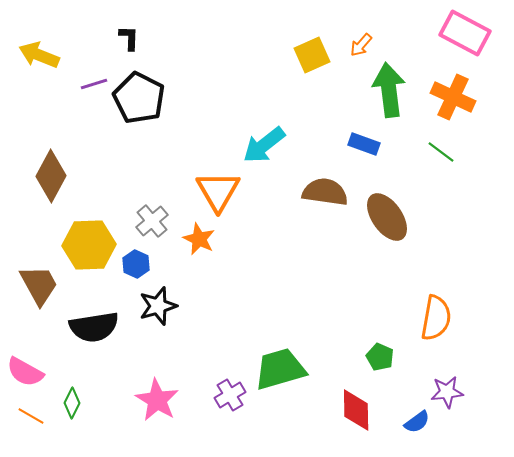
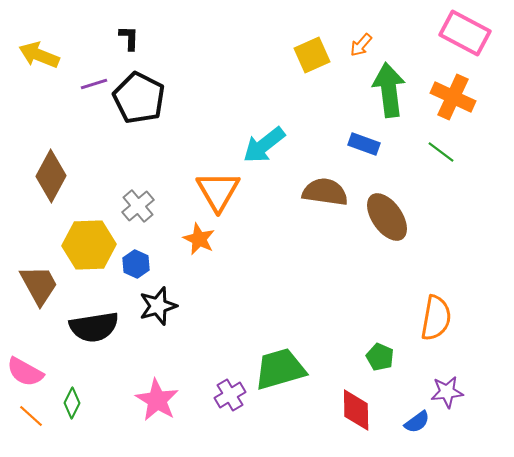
gray cross: moved 14 px left, 15 px up
orange line: rotated 12 degrees clockwise
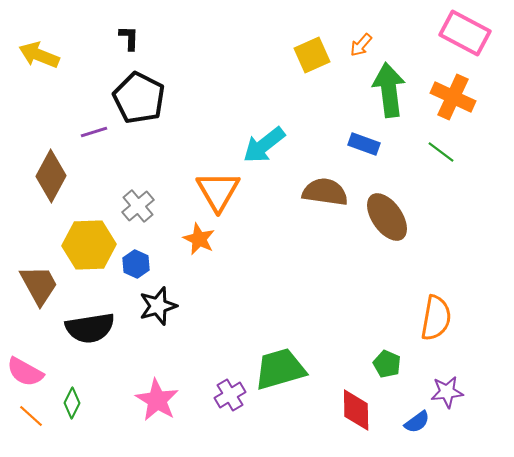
purple line: moved 48 px down
black semicircle: moved 4 px left, 1 px down
green pentagon: moved 7 px right, 7 px down
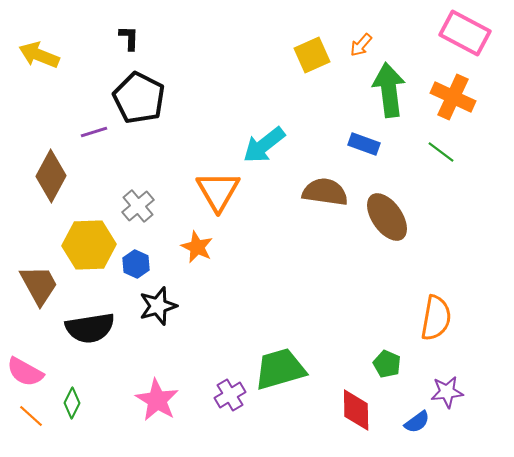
orange star: moved 2 px left, 8 px down
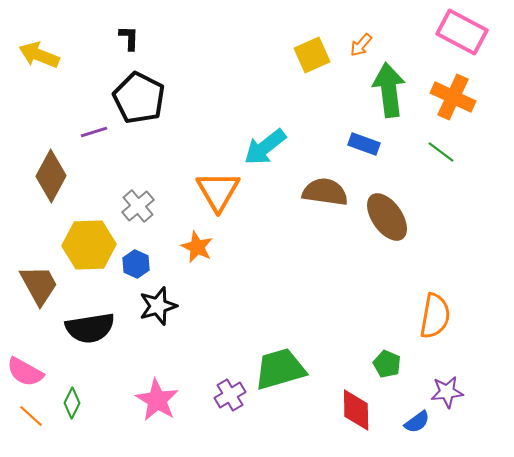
pink rectangle: moved 3 px left, 1 px up
cyan arrow: moved 1 px right, 2 px down
orange semicircle: moved 1 px left, 2 px up
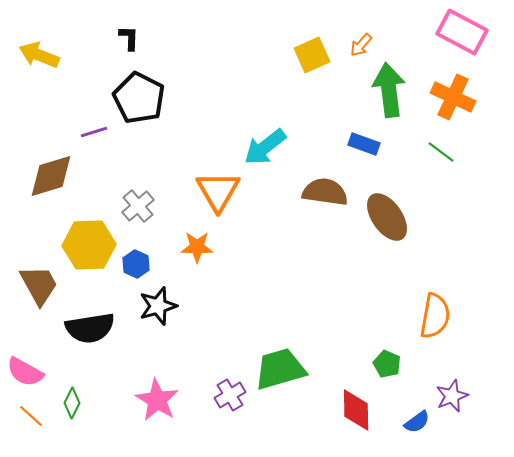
brown diamond: rotated 45 degrees clockwise
orange star: rotated 24 degrees counterclockwise
purple star: moved 5 px right, 4 px down; rotated 16 degrees counterclockwise
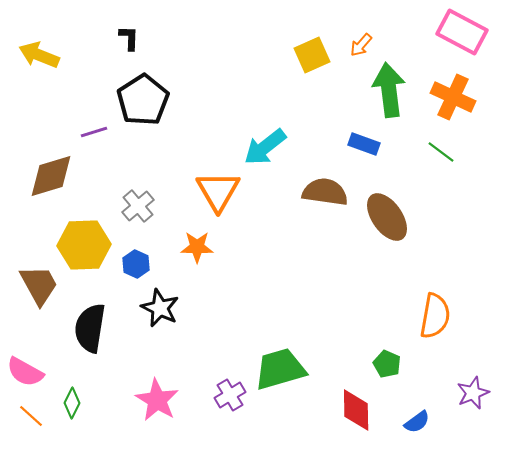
black pentagon: moved 4 px right, 2 px down; rotated 12 degrees clockwise
yellow hexagon: moved 5 px left
black star: moved 2 px right, 2 px down; rotated 30 degrees counterclockwise
black semicircle: rotated 108 degrees clockwise
purple star: moved 21 px right, 3 px up
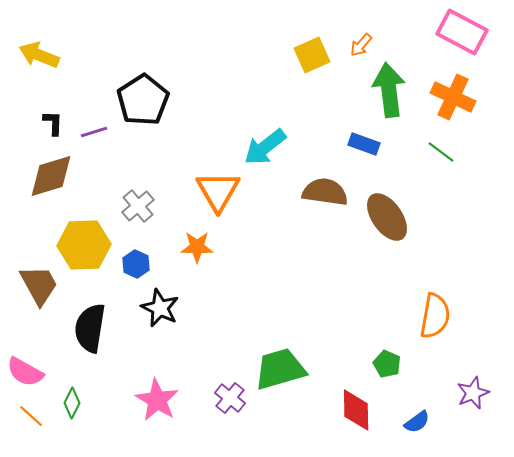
black L-shape: moved 76 px left, 85 px down
purple cross: moved 3 px down; rotated 20 degrees counterclockwise
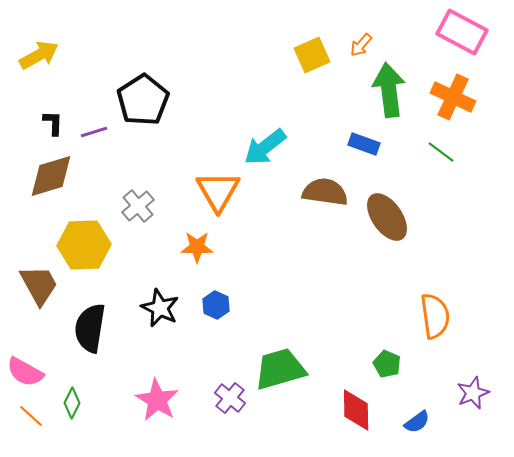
yellow arrow: rotated 129 degrees clockwise
blue hexagon: moved 80 px right, 41 px down
orange semicircle: rotated 18 degrees counterclockwise
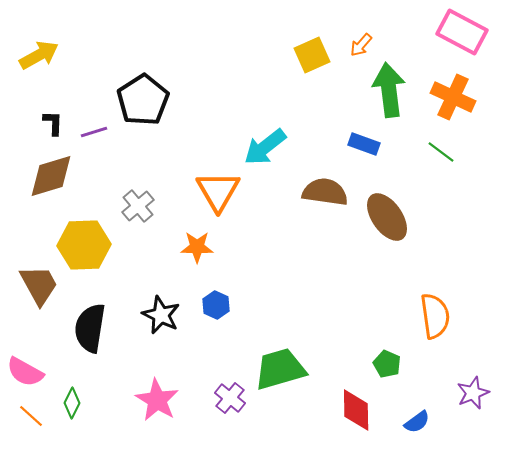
black star: moved 1 px right, 7 px down
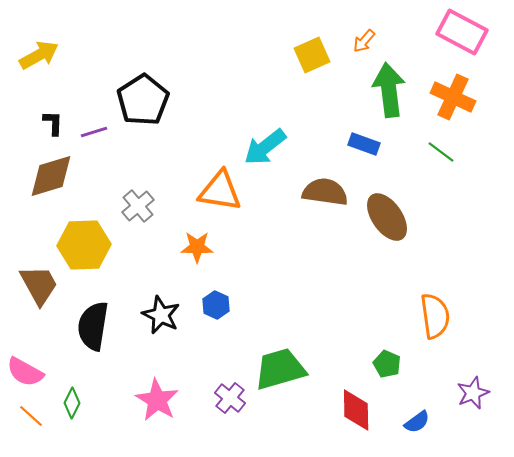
orange arrow: moved 3 px right, 4 px up
orange triangle: moved 2 px right; rotated 51 degrees counterclockwise
black semicircle: moved 3 px right, 2 px up
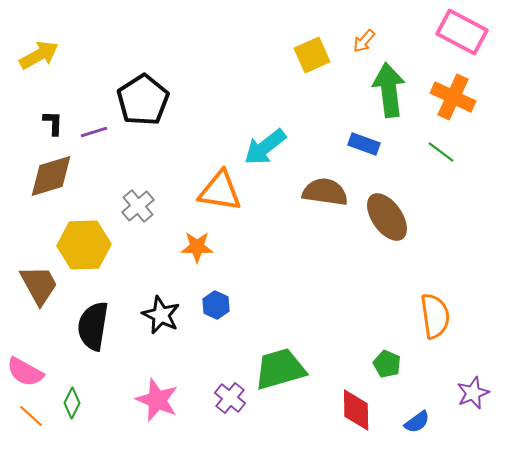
pink star: rotated 9 degrees counterclockwise
